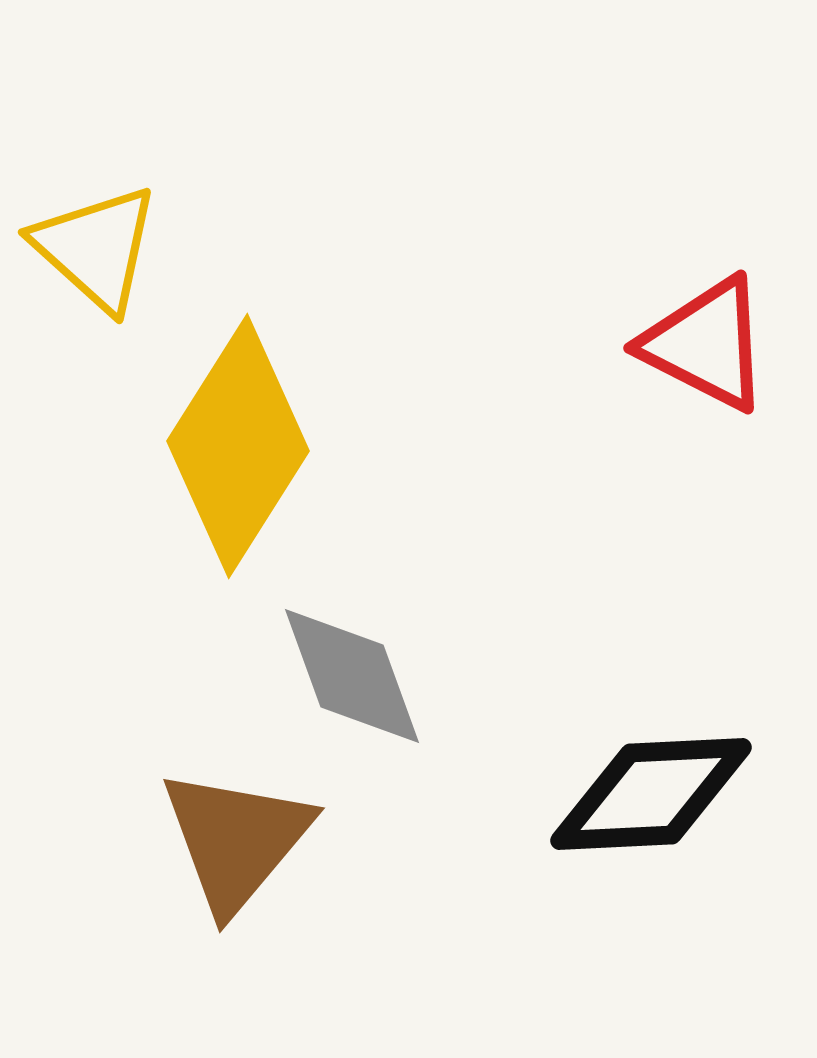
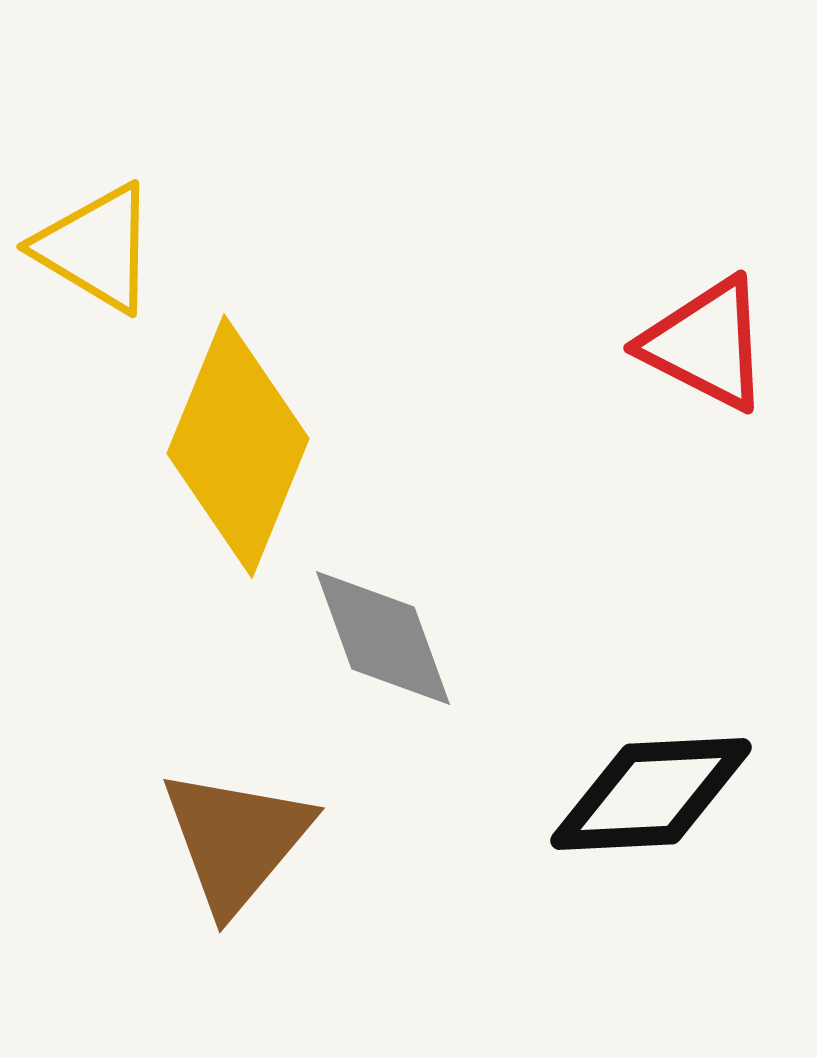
yellow triangle: rotated 11 degrees counterclockwise
yellow diamond: rotated 10 degrees counterclockwise
gray diamond: moved 31 px right, 38 px up
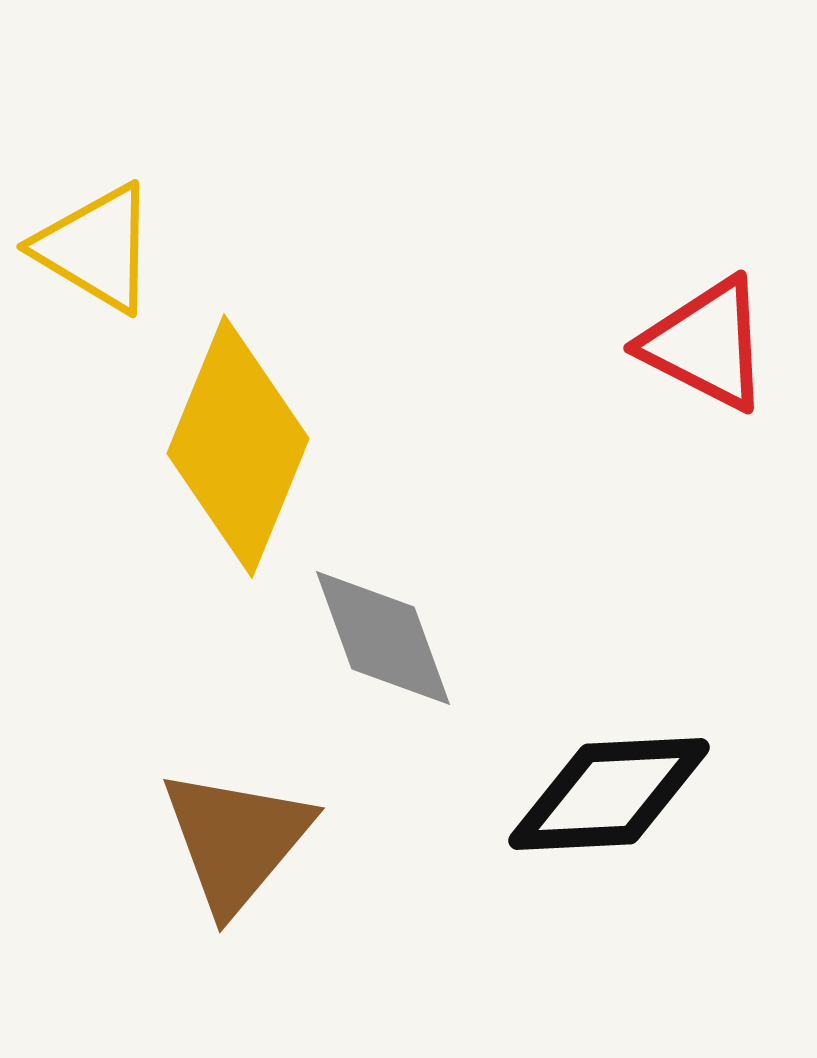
black diamond: moved 42 px left
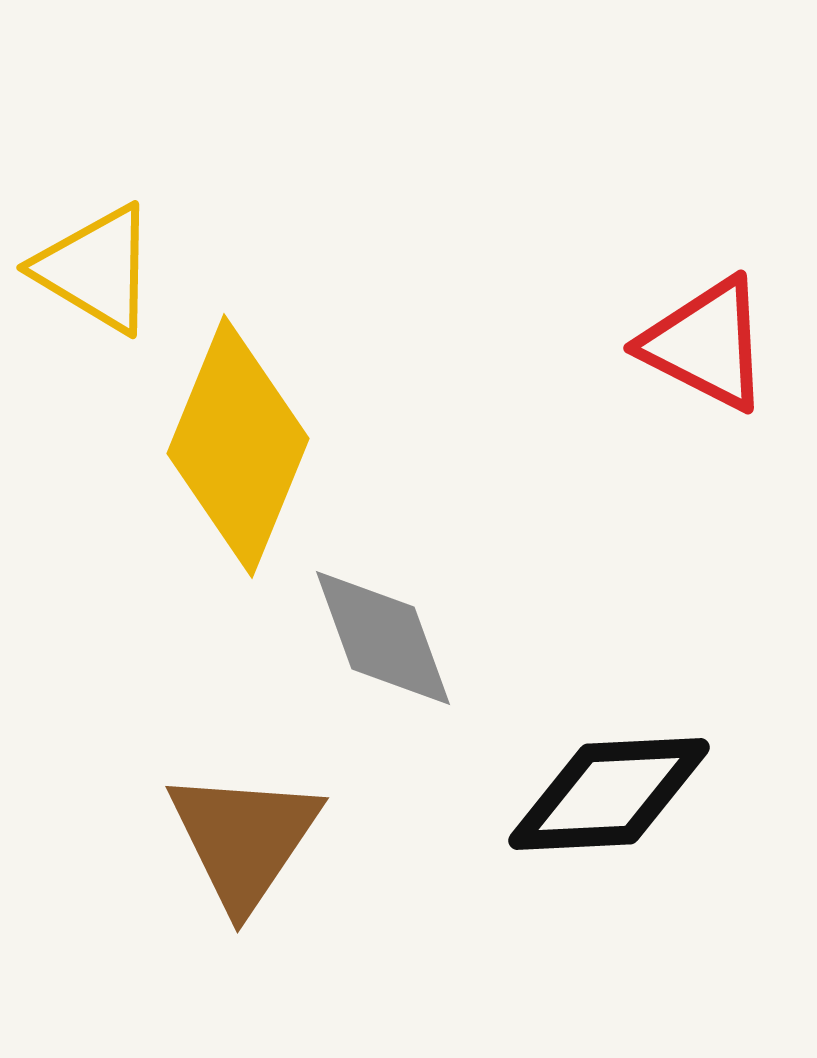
yellow triangle: moved 21 px down
brown triangle: moved 8 px right, 1 px up; rotated 6 degrees counterclockwise
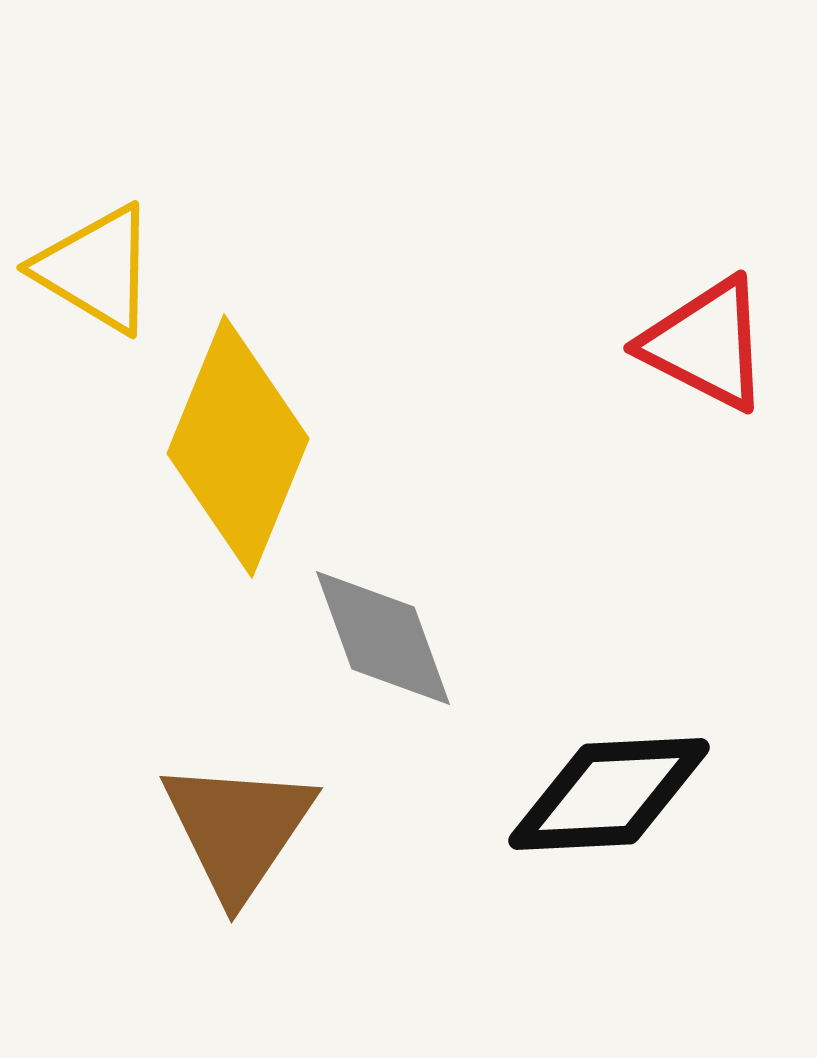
brown triangle: moved 6 px left, 10 px up
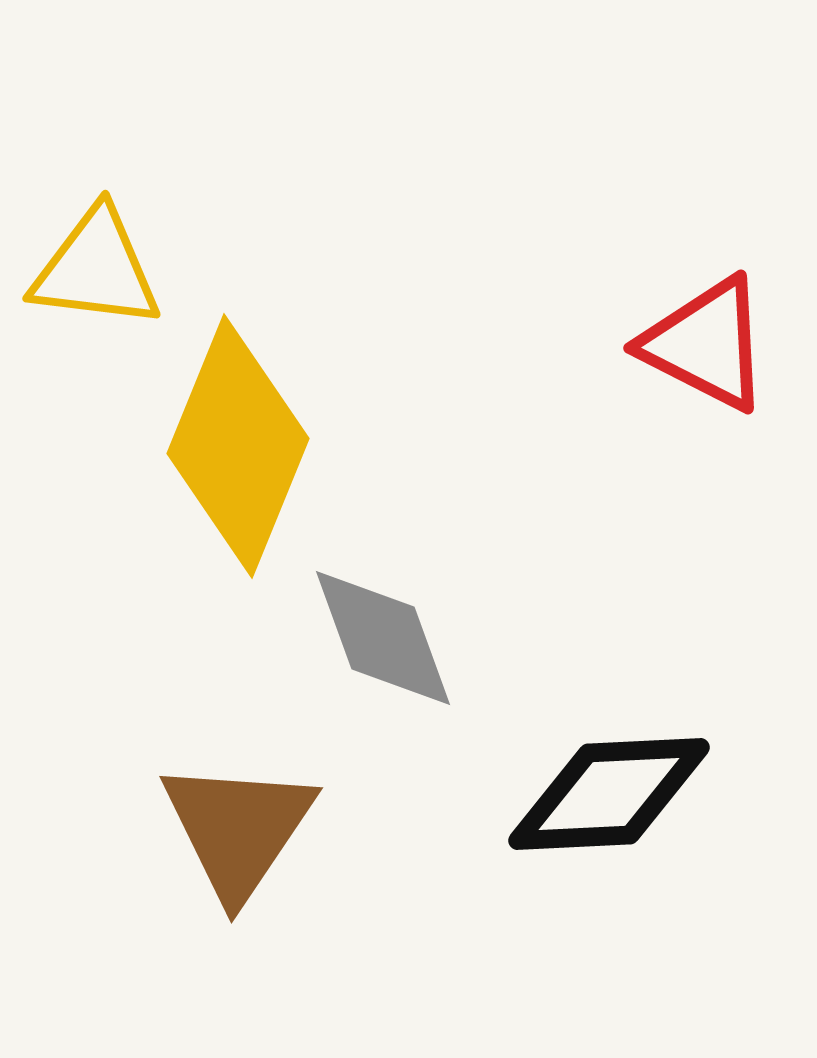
yellow triangle: rotated 24 degrees counterclockwise
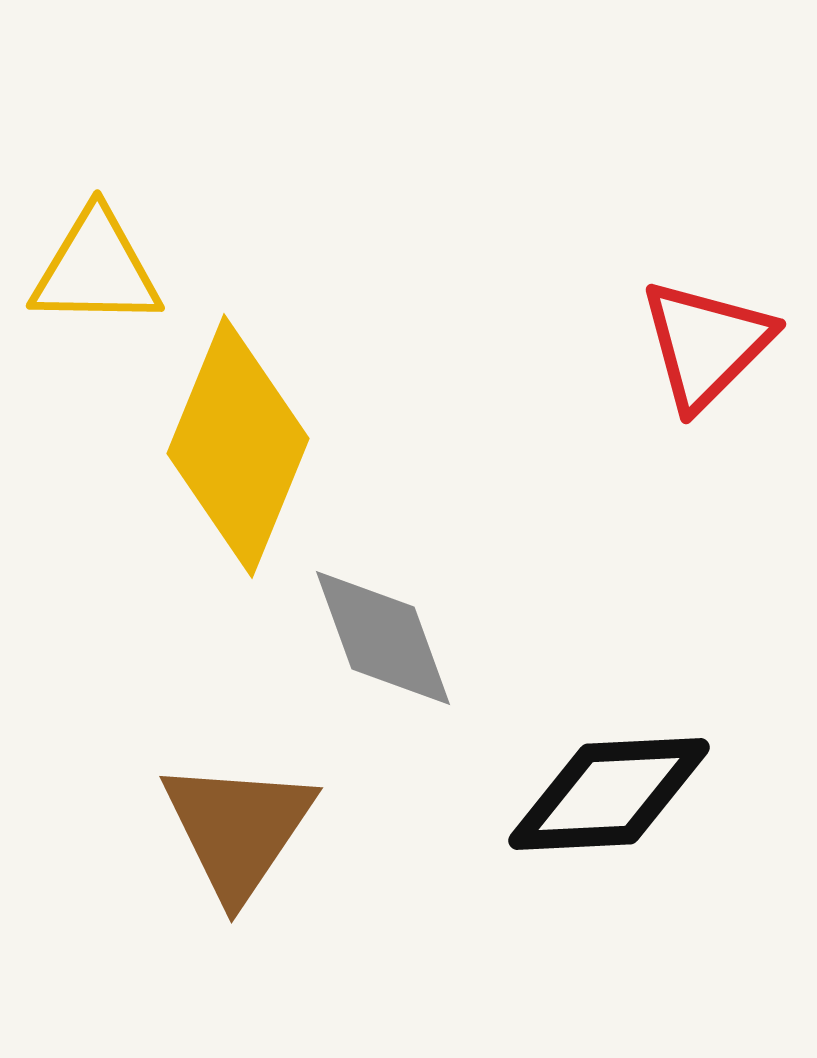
yellow triangle: rotated 6 degrees counterclockwise
red triangle: rotated 48 degrees clockwise
